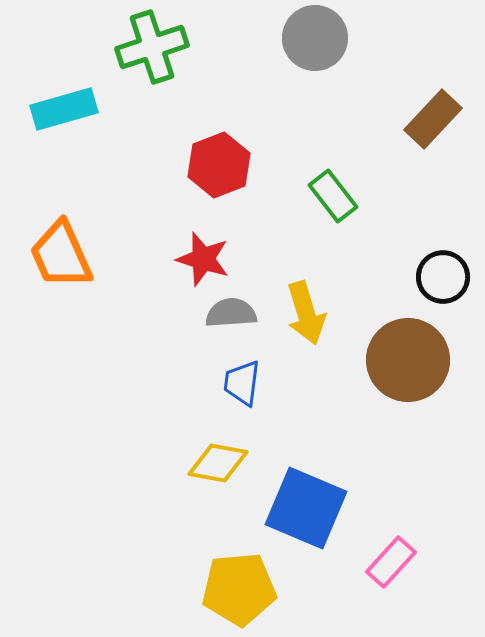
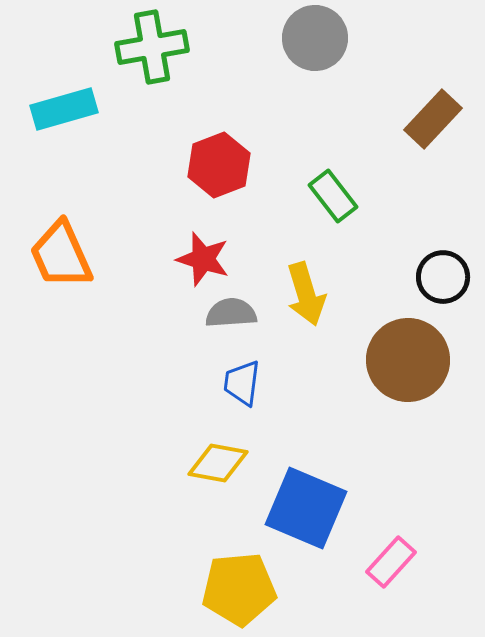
green cross: rotated 8 degrees clockwise
yellow arrow: moved 19 px up
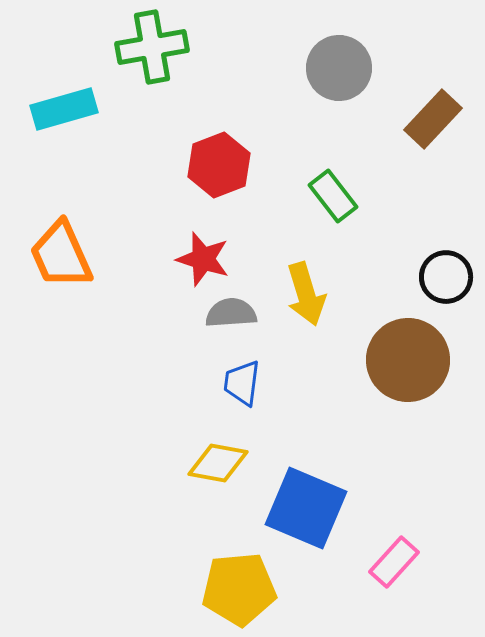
gray circle: moved 24 px right, 30 px down
black circle: moved 3 px right
pink rectangle: moved 3 px right
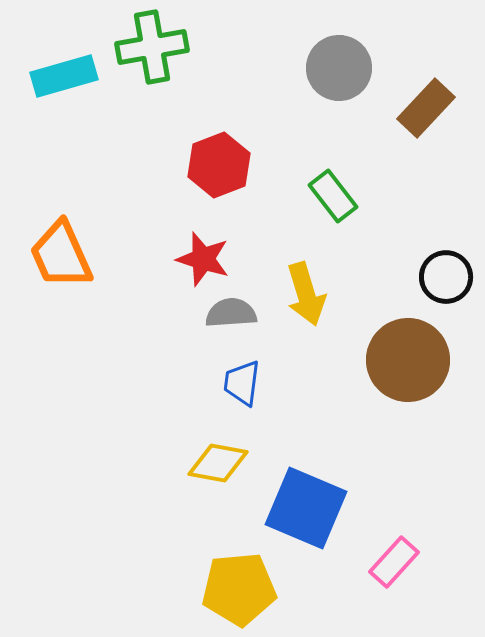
cyan rectangle: moved 33 px up
brown rectangle: moved 7 px left, 11 px up
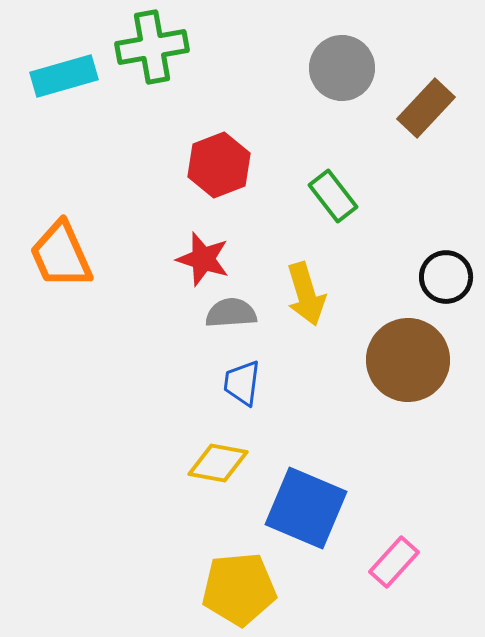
gray circle: moved 3 px right
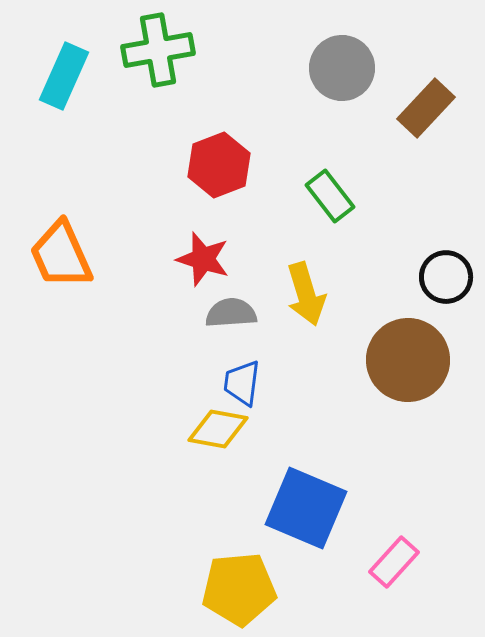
green cross: moved 6 px right, 3 px down
cyan rectangle: rotated 50 degrees counterclockwise
green rectangle: moved 3 px left
yellow diamond: moved 34 px up
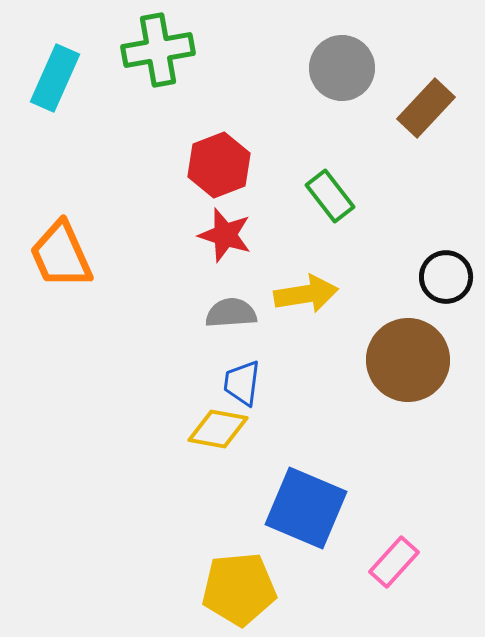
cyan rectangle: moved 9 px left, 2 px down
red star: moved 22 px right, 24 px up
yellow arrow: rotated 82 degrees counterclockwise
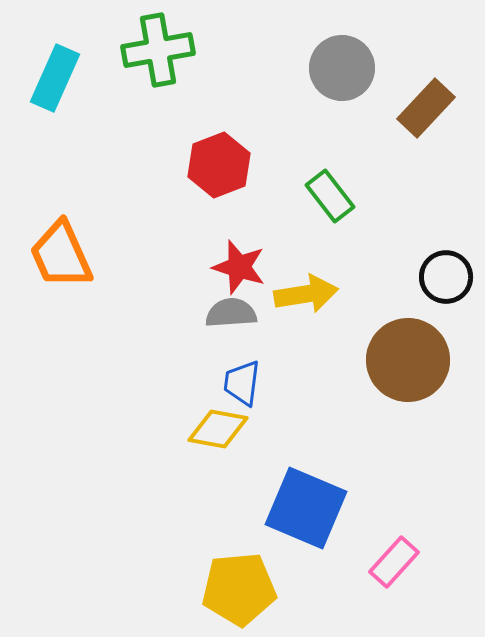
red star: moved 14 px right, 32 px down
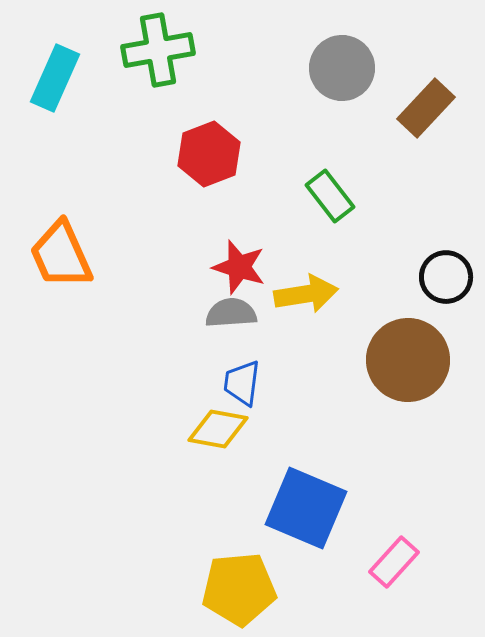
red hexagon: moved 10 px left, 11 px up
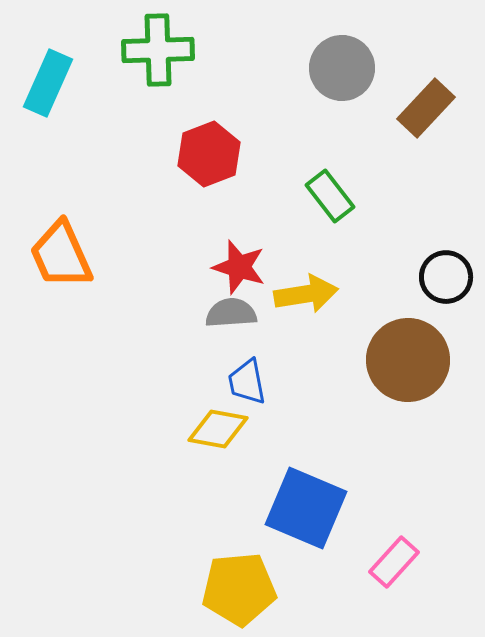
green cross: rotated 8 degrees clockwise
cyan rectangle: moved 7 px left, 5 px down
blue trapezoid: moved 5 px right, 1 px up; rotated 18 degrees counterclockwise
